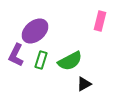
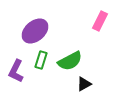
pink rectangle: rotated 12 degrees clockwise
purple L-shape: moved 16 px down
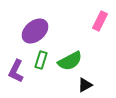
black triangle: moved 1 px right, 1 px down
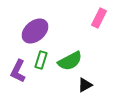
pink rectangle: moved 1 px left, 3 px up
purple L-shape: moved 2 px right
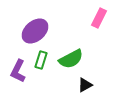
green semicircle: moved 1 px right, 2 px up
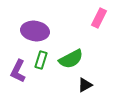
purple ellipse: rotated 48 degrees clockwise
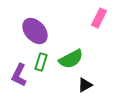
purple ellipse: rotated 40 degrees clockwise
green rectangle: moved 2 px down
purple L-shape: moved 1 px right, 4 px down
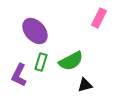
green semicircle: moved 2 px down
black triangle: rotated 14 degrees clockwise
